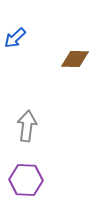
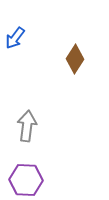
blue arrow: rotated 10 degrees counterclockwise
brown diamond: rotated 60 degrees counterclockwise
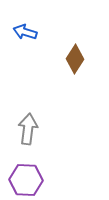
blue arrow: moved 10 px right, 6 px up; rotated 70 degrees clockwise
gray arrow: moved 1 px right, 3 px down
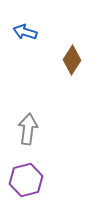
brown diamond: moved 3 px left, 1 px down
purple hexagon: rotated 16 degrees counterclockwise
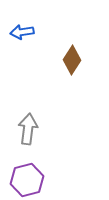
blue arrow: moved 3 px left; rotated 25 degrees counterclockwise
purple hexagon: moved 1 px right
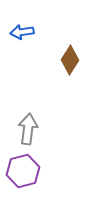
brown diamond: moved 2 px left
purple hexagon: moved 4 px left, 9 px up
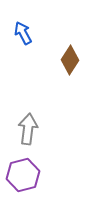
blue arrow: moved 1 px right, 1 px down; rotated 70 degrees clockwise
purple hexagon: moved 4 px down
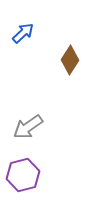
blue arrow: rotated 75 degrees clockwise
gray arrow: moved 2 px up; rotated 132 degrees counterclockwise
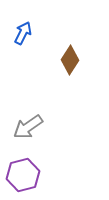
blue arrow: rotated 20 degrees counterclockwise
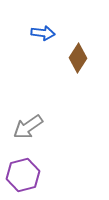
blue arrow: moved 20 px right; rotated 70 degrees clockwise
brown diamond: moved 8 px right, 2 px up
